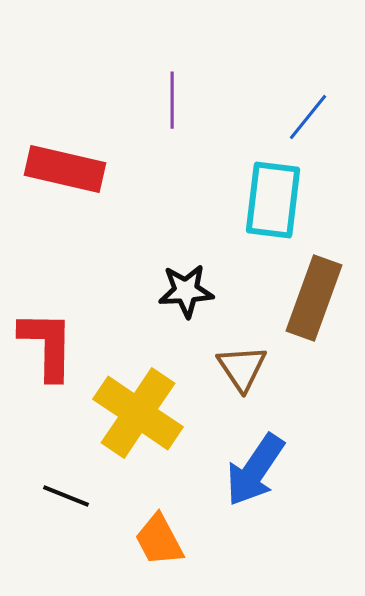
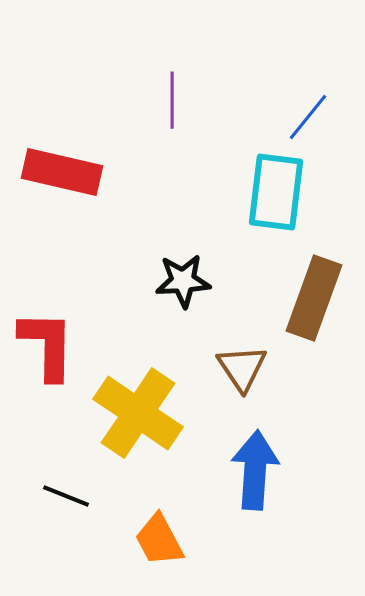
red rectangle: moved 3 px left, 3 px down
cyan rectangle: moved 3 px right, 8 px up
black star: moved 3 px left, 10 px up
blue arrow: rotated 150 degrees clockwise
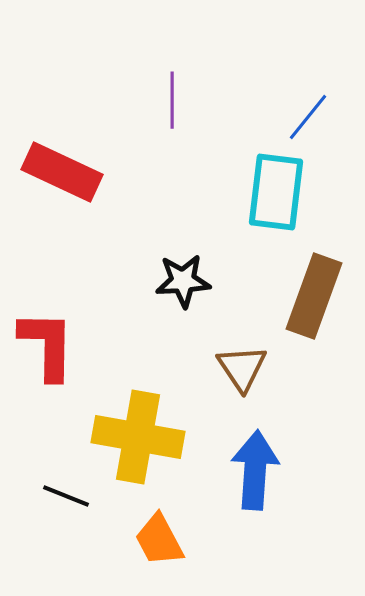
red rectangle: rotated 12 degrees clockwise
brown rectangle: moved 2 px up
yellow cross: moved 24 px down; rotated 24 degrees counterclockwise
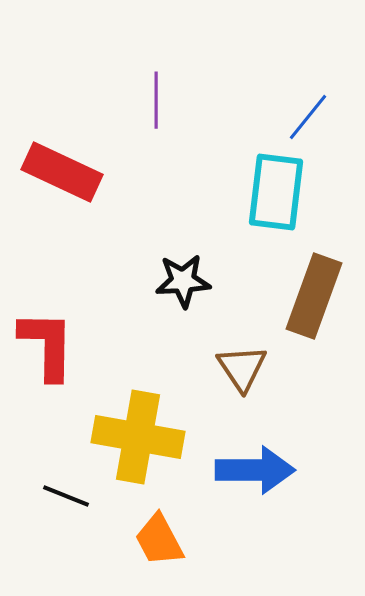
purple line: moved 16 px left
blue arrow: rotated 86 degrees clockwise
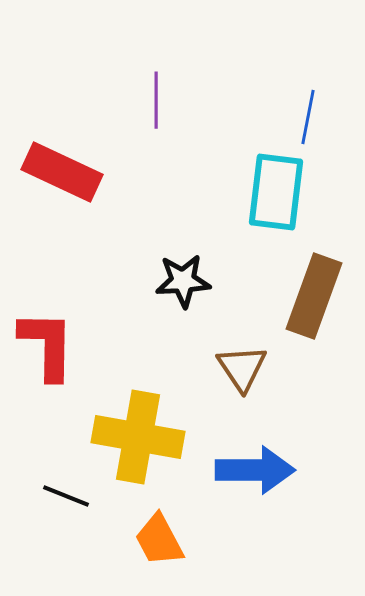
blue line: rotated 28 degrees counterclockwise
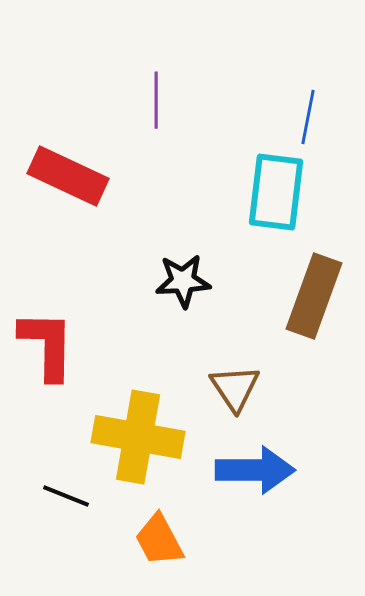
red rectangle: moved 6 px right, 4 px down
brown triangle: moved 7 px left, 20 px down
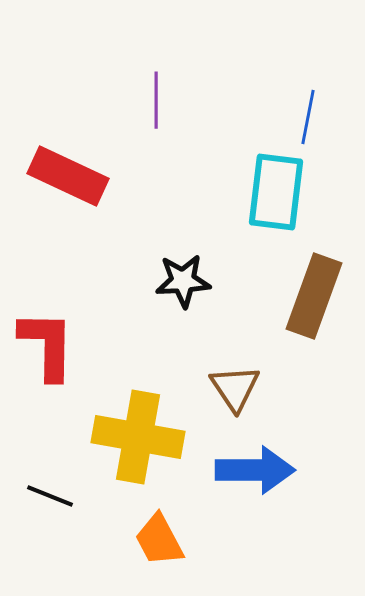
black line: moved 16 px left
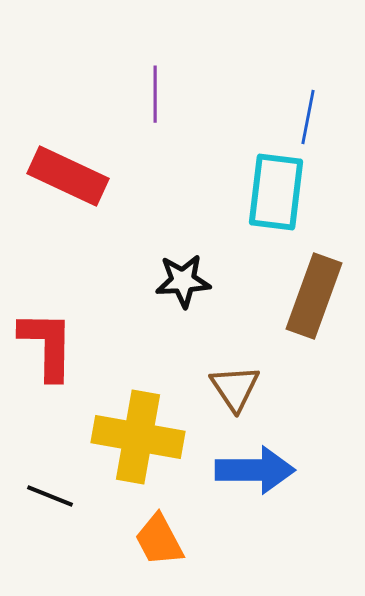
purple line: moved 1 px left, 6 px up
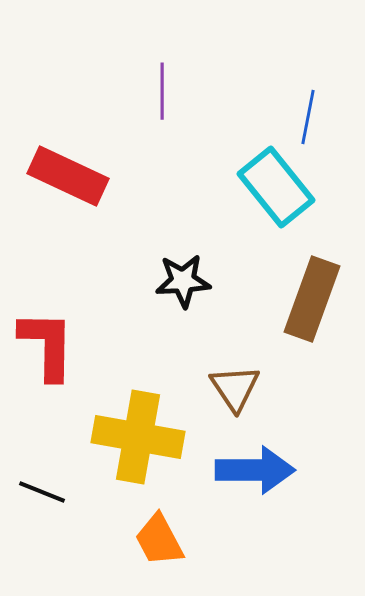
purple line: moved 7 px right, 3 px up
cyan rectangle: moved 5 px up; rotated 46 degrees counterclockwise
brown rectangle: moved 2 px left, 3 px down
black line: moved 8 px left, 4 px up
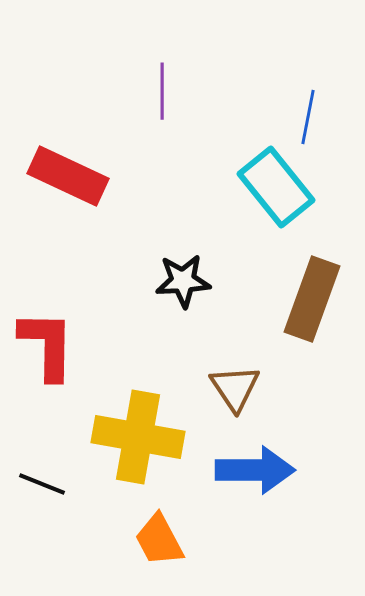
black line: moved 8 px up
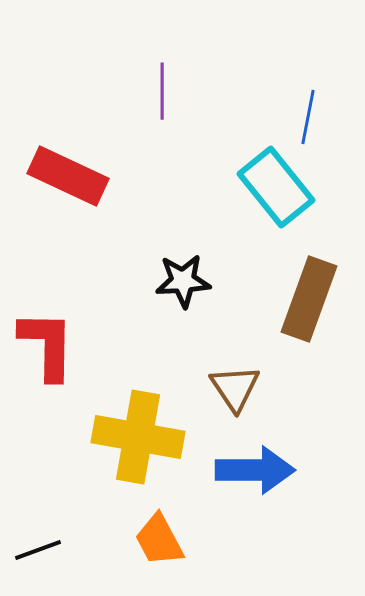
brown rectangle: moved 3 px left
black line: moved 4 px left, 66 px down; rotated 42 degrees counterclockwise
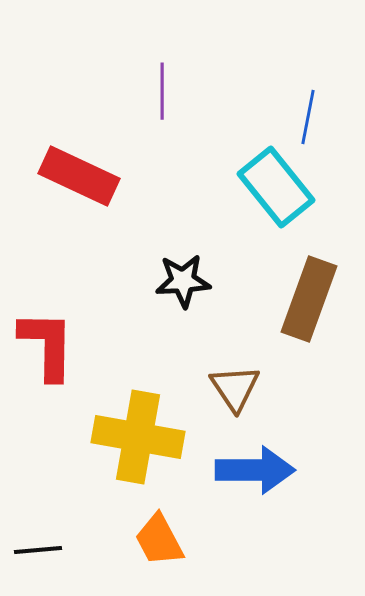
red rectangle: moved 11 px right
black line: rotated 15 degrees clockwise
